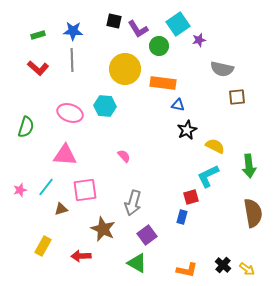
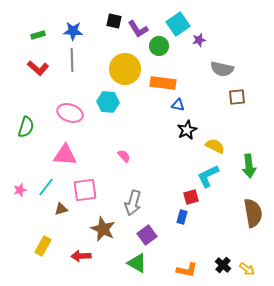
cyan hexagon: moved 3 px right, 4 px up
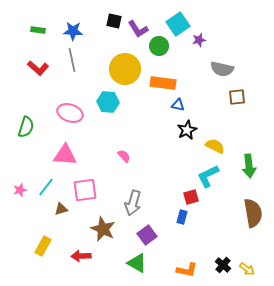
green rectangle: moved 5 px up; rotated 24 degrees clockwise
gray line: rotated 10 degrees counterclockwise
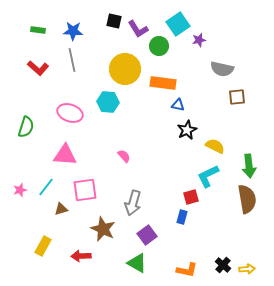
brown semicircle: moved 6 px left, 14 px up
yellow arrow: rotated 42 degrees counterclockwise
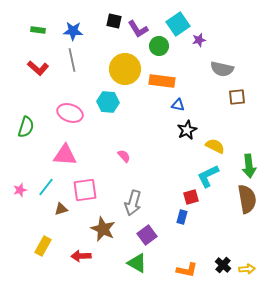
orange rectangle: moved 1 px left, 2 px up
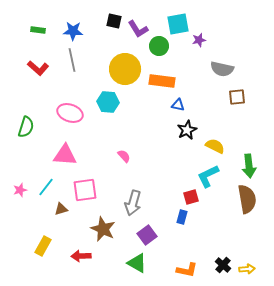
cyan square: rotated 25 degrees clockwise
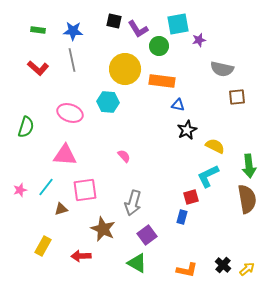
yellow arrow: rotated 35 degrees counterclockwise
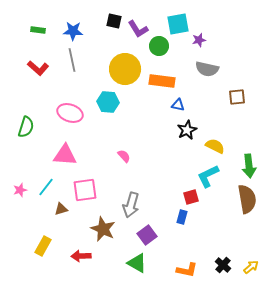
gray semicircle: moved 15 px left
gray arrow: moved 2 px left, 2 px down
yellow arrow: moved 4 px right, 2 px up
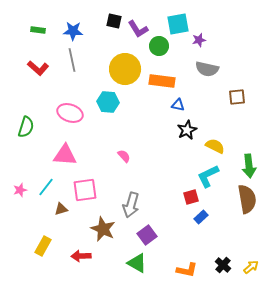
blue rectangle: moved 19 px right; rotated 32 degrees clockwise
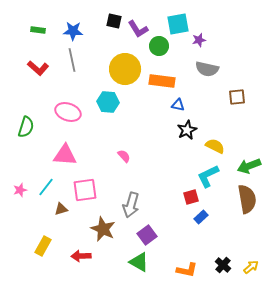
pink ellipse: moved 2 px left, 1 px up
green arrow: rotated 75 degrees clockwise
green triangle: moved 2 px right, 1 px up
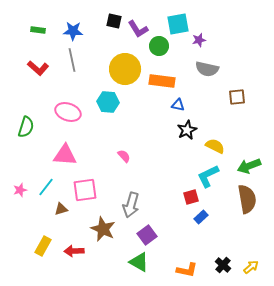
red arrow: moved 7 px left, 5 px up
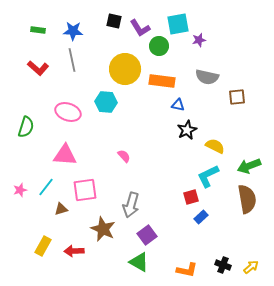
purple L-shape: moved 2 px right, 1 px up
gray semicircle: moved 8 px down
cyan hexagon: moved 2 px left
black cross: rotated 21 degrees counterclockwise
